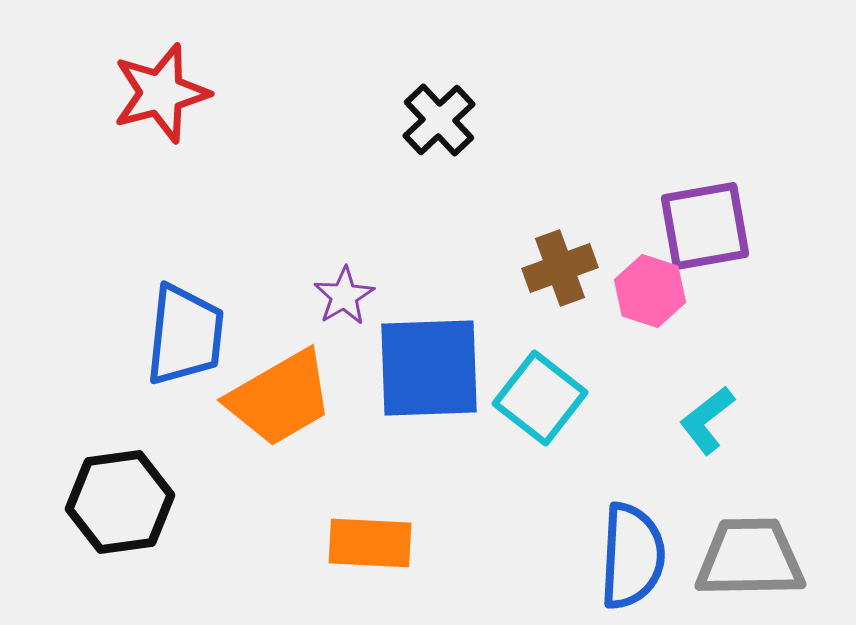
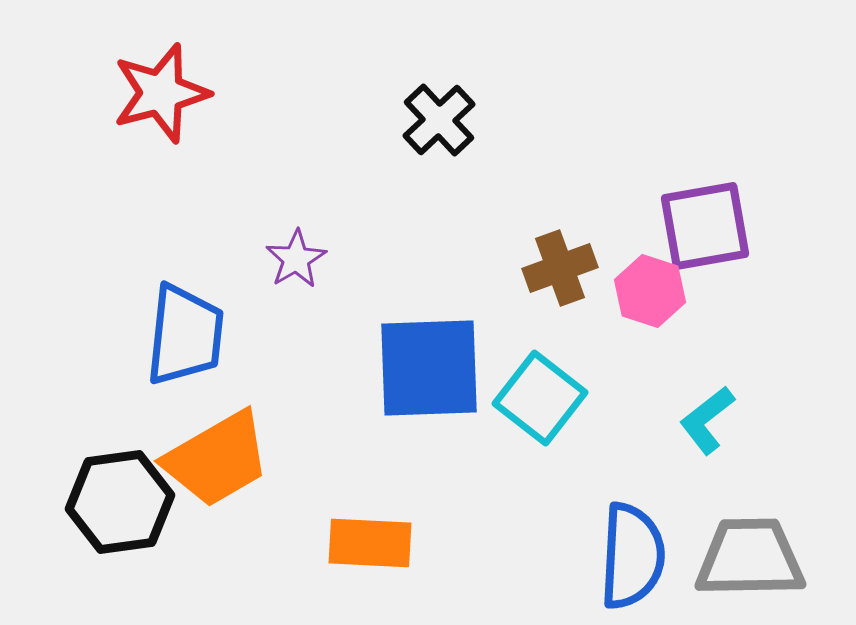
purple star: moved 48 px left, 37 px up
orange trapezoid: moved 63 px left, 61 px down
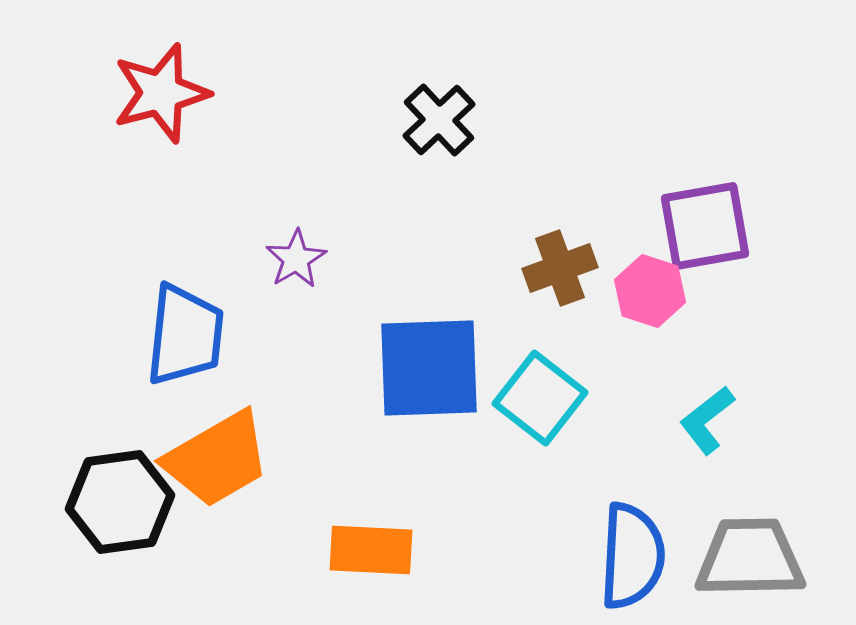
orange rectangle: moved 1 px right, 7 px down
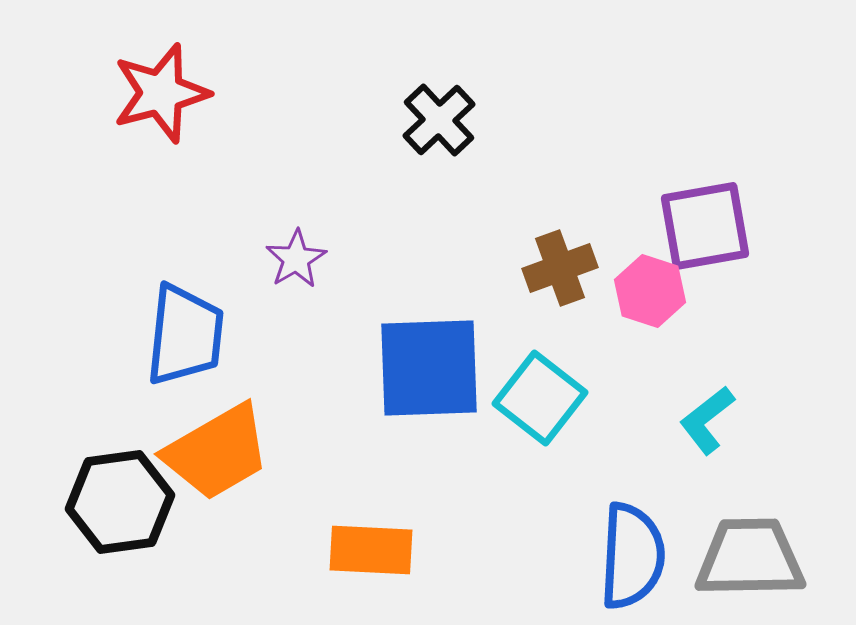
orange trapezoid: moved 7 px up
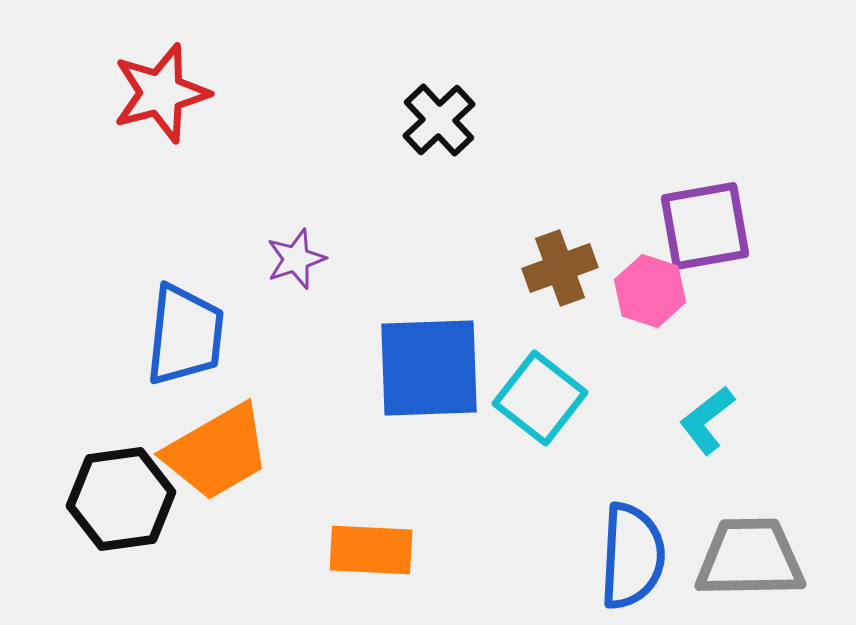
purple star: rotated 12 degrees clockwise
black hexagon: moved 1 px right, 3 px up
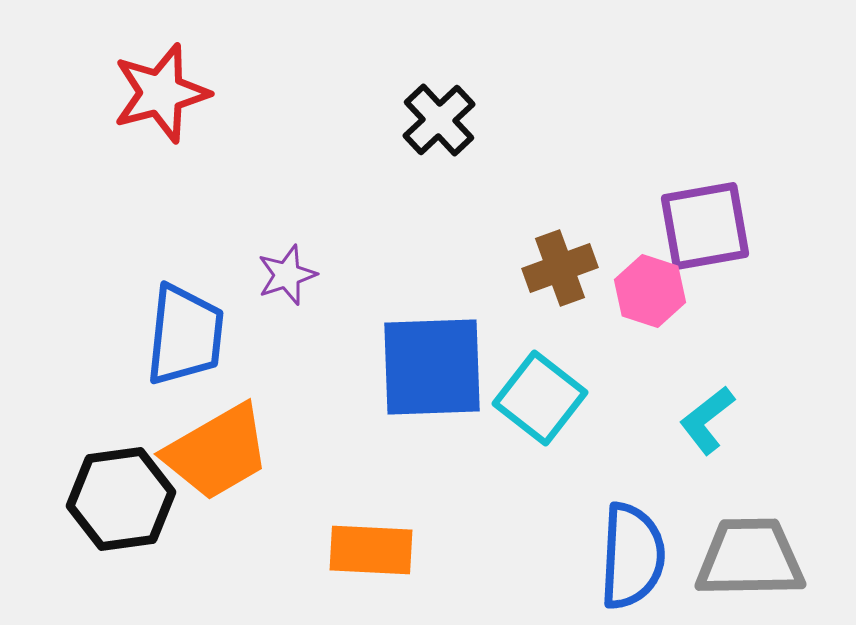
purple star: moved 9 px left, 16 px down
blue square: moved 3 px right, 1 px up
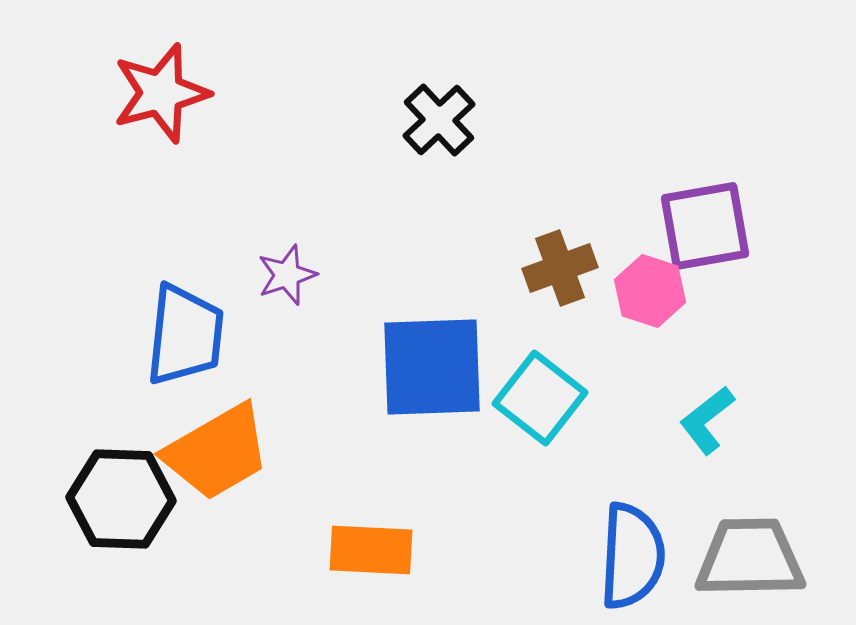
black hexagon: rotated 10 degrees clockwise
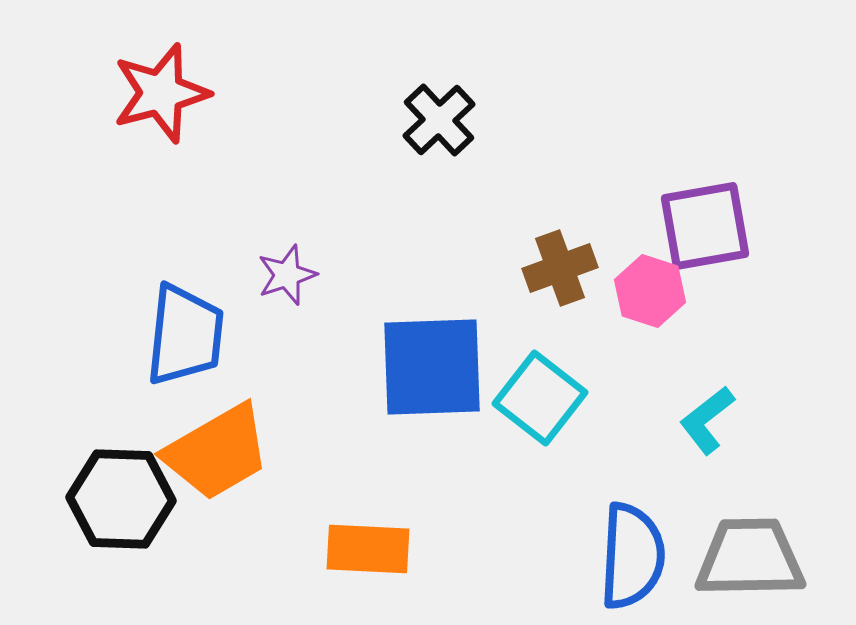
orange rectangle: moved 3 px left, 1 px up
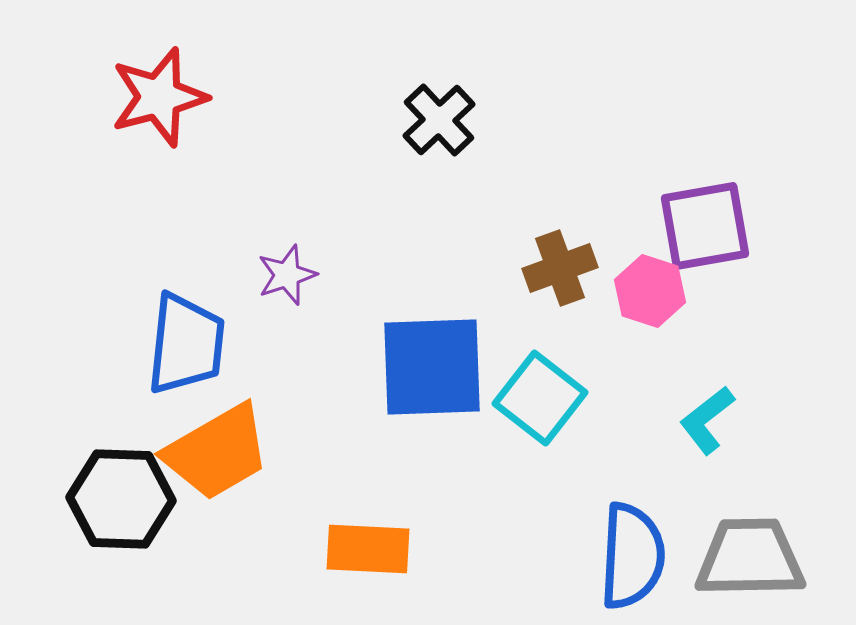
red star: moved 2 px left, 4 px down
blue trapezoid: moved 1 px right, 9 px down
